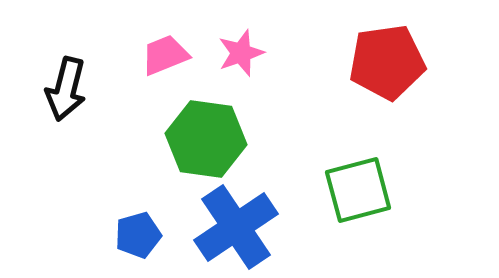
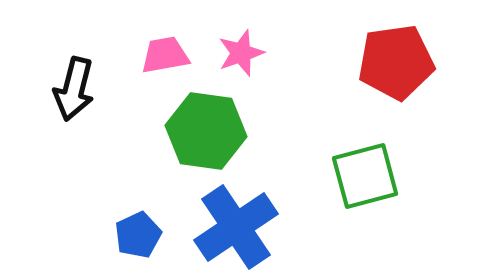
pink trapezoid: rotated 12 degrees clockwise
red pentagon: moved 9 px right
black arrow: moved 8 px right
green hexagon: moved 8 px up
green square: moved 7 px right, 14 px up
blue pentagon: rotated 9 degrees counterclockwise
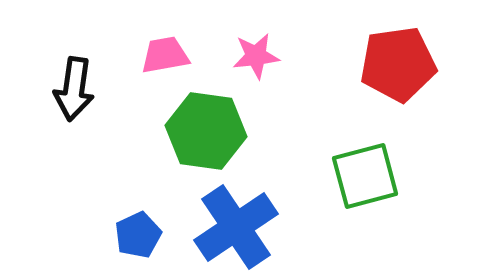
pink star: moved 15 px right, 3 px down; rotated 12 degrees clockwise
red pentagon: moved 2 px right, 2 px down
black arrow: rotated 6 degrees counterclockwise
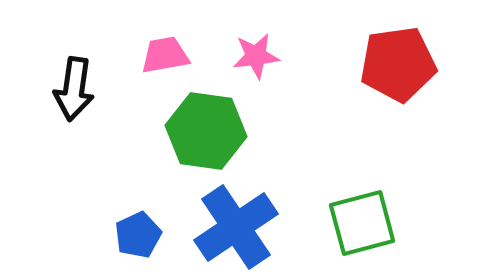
green square: moved 3 px left, 47 px down
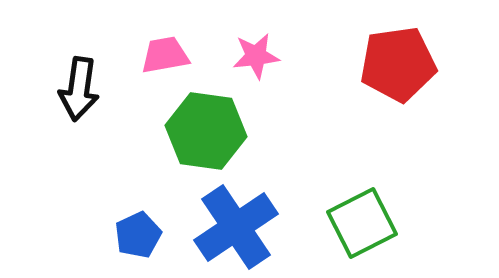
black arrow: moved 5 px right
green square: rotated 12 degrees counterclockwise
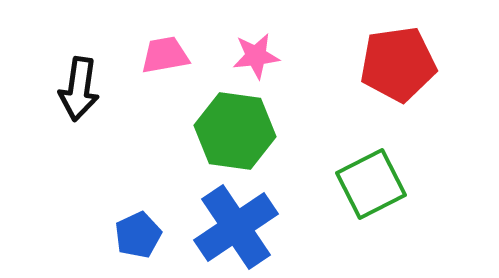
green hexagon: moved 29 px right
green square: moved 9 px right, 39 px up
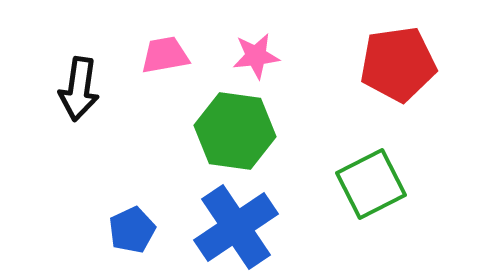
blue pentagon: moved 6 px left, 5 px up
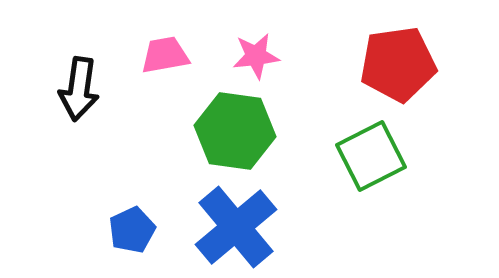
green square: moved 28 px up
blue cross: rotated 6 degrees counterclockwise
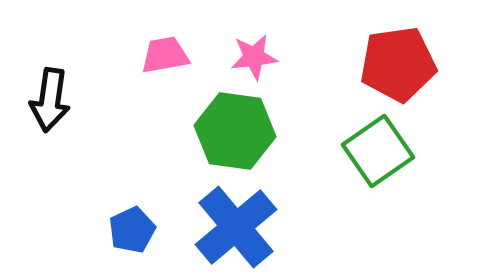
pink star: moved 2 px left, 1 px down
black arrow: moved 29 px left, 11 px down
green square: moved 7 px right, 5 px up; rotated 8 degrees counterclockwise
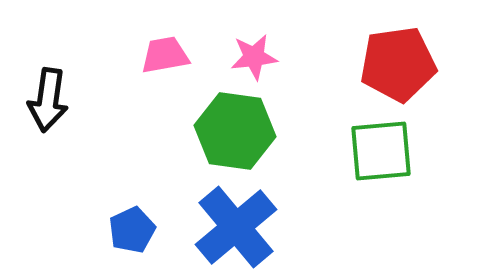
black arrow: moved 2 px left
green square: moved 3 px right; rotated 30 degrees clockwise
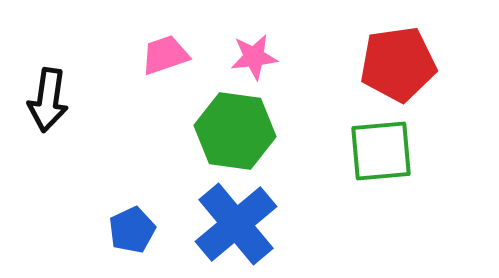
pink trapezoid: rotated 9 degrees counterclockwise
blue cross: moved 3 px up
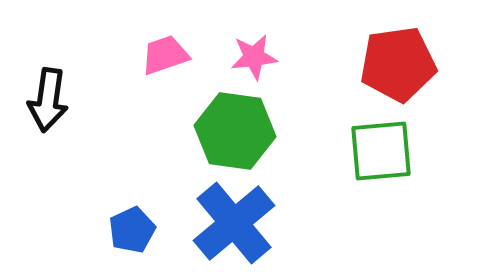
blue cross: moved 2 px left, 1 px up
